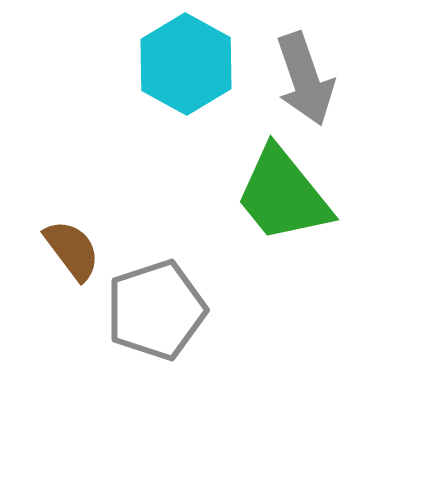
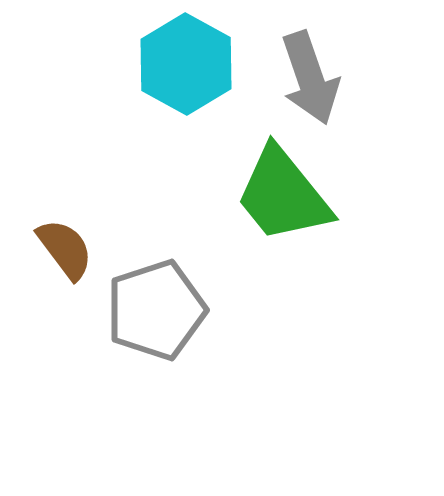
gray arrow: moved 5 px right, 1 px up
brown semicircle: moved 7 px left, 1 px up
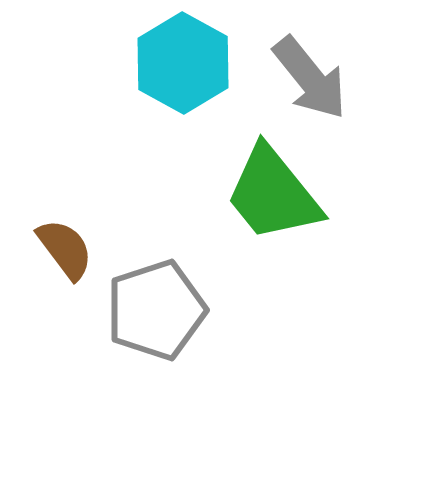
cyan hexagon: moved 3 px left, 1 px up
gray arrow: rotated 20 degrees counterclockwise
green trapezoid: moved 10 px left, 1 px up
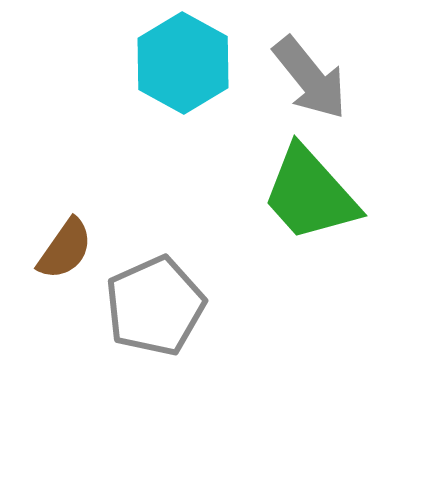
green trapezoid: moved 37 px right; rotated 3 degrees counterclockwise
brown semicircle: rotated 72 degrees clockwise
gray pentagon: moved 1 px left, 4 px up; rotated 6 degrees counterclockwise
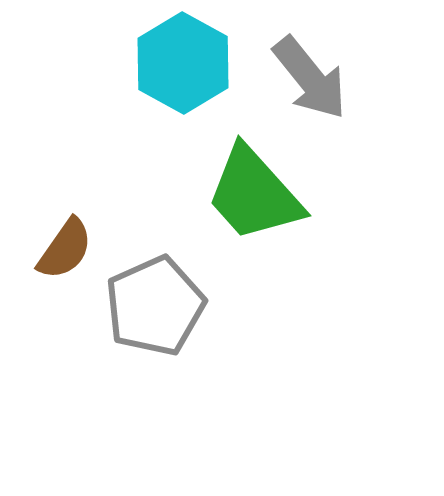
green trapezoid: moved 56 px left
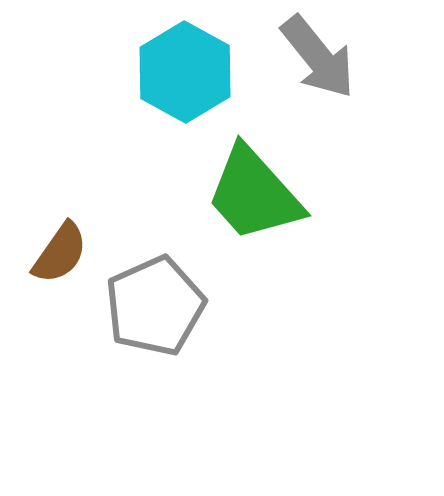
cyan hexagon: moved 2 px right, 9 px down
gray arrow: moved 8 px right, 21 px up
brown semicircle: moved 5 px left, 4 px down
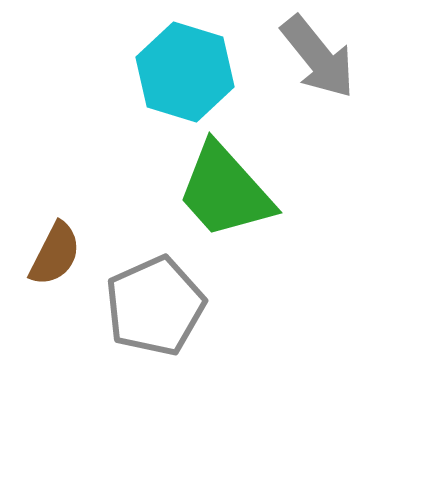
cyan hexagon: rotated 12 degrees counterclockwise
green trapezoid: moved 29 px left, 3 px up
brown semicircle: moved 5 px left, 1 px down; rotated 8 degrees counterclockwise
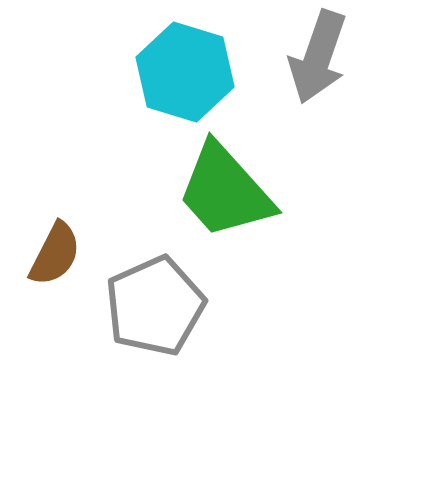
gray arrow: rotated 58 degrees clockwise
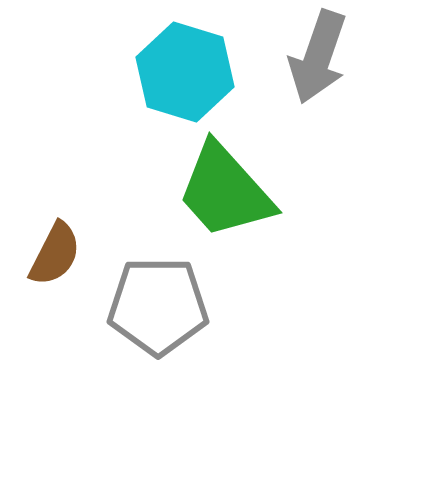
gray pentagon: moved 3 px right; rotated 24 degrees clockwise
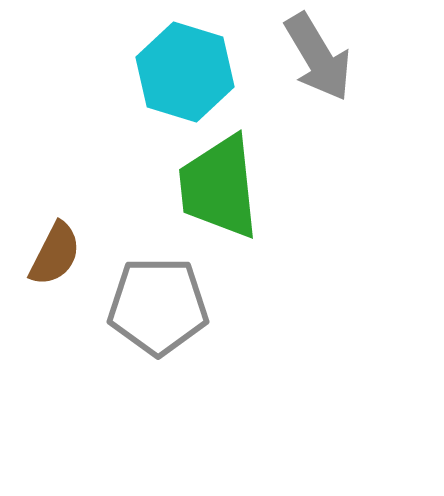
gray arrow: rotated 50 degrees counterclockwise
green trapezoid: moved 6 px left, 4 px up; rotated 36 degrees clockwise
